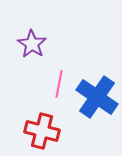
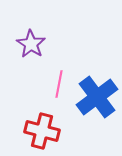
purple star: moved 1 px left
blue cross: rotated 18 degrees clockwise
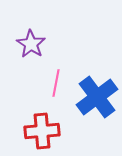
pink line: moved 3 px left, 1 px up
red cross: rotated 20 degrees counterclockwise
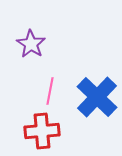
pink line: moved 6 px left, 8 px down
blue cross: rotated 9 degrees counterclockwise
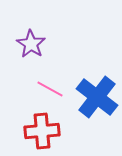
pink line: moved 2 px up; rotated 72 degrees counterclockwise
blue cross: rotated 6 degrees counterclockwise
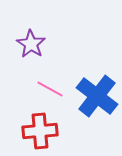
blue cross: moved 1 px up
red cross: moved 2 px left
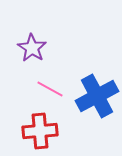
purple star: moved 1 px right, 4 px down
blue cross: rotated 24 degrees clockwise
